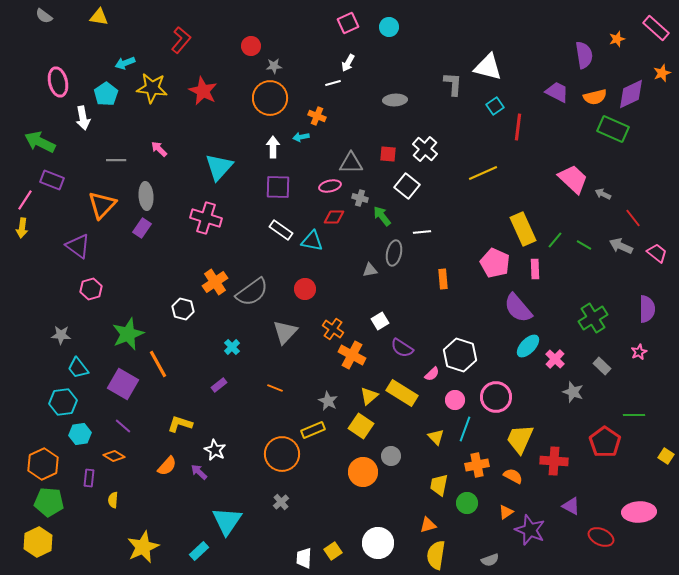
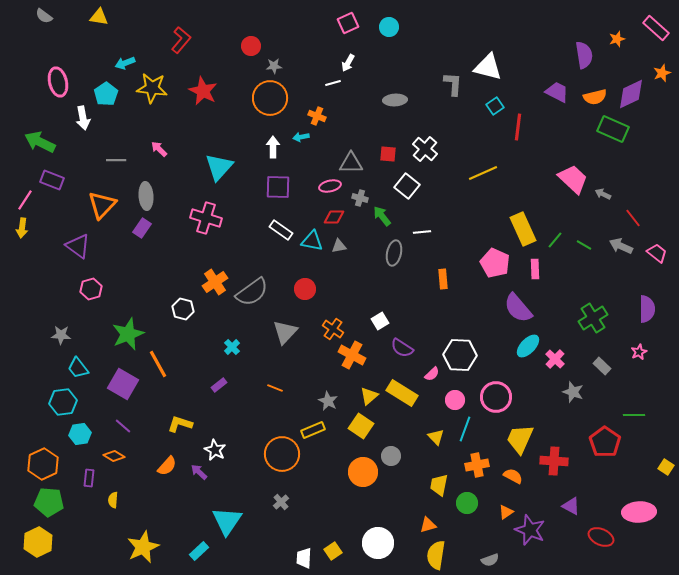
gray triangle at (370, 270): moved 31 px left, 24 px up
white hexagon at (460, 355): rotated 16 degrees counterclockwise
yellow square at (666, 456): moved 11 px down
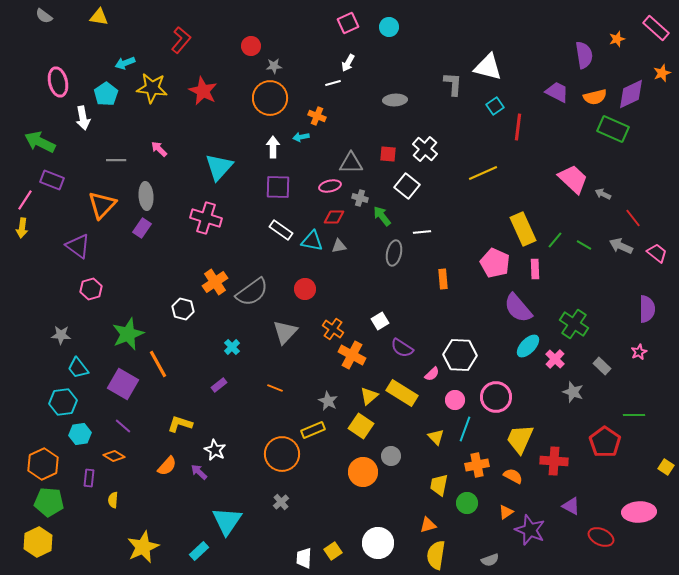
green cross at (593, 318): moved 19 px left, 6 px down; rotated 24 degrees counterclockwise
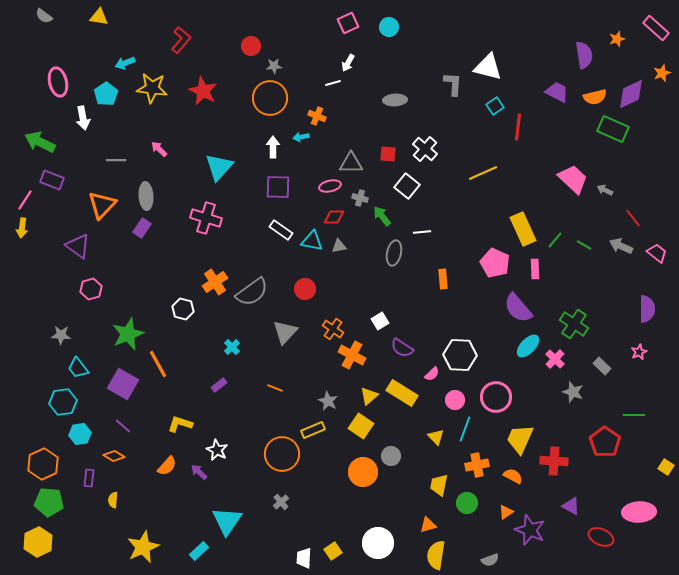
gray arrow at (603, 194): moved 2 px right, 4 px up
white star at (215, 450): moved 2 px right
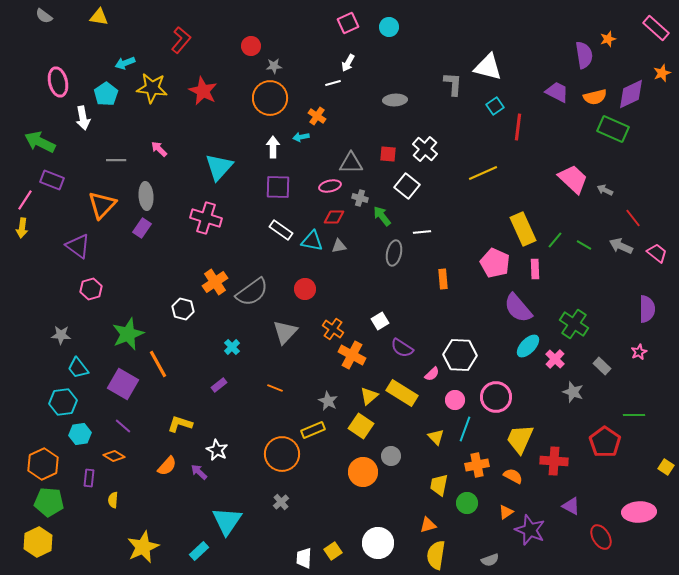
orange star at (617, 39): moved 9 px left
orange cross at (317, 116): rotated 12 degrees clockwise
red ellipse at (601, 537): rotated 35 degrees clockwise
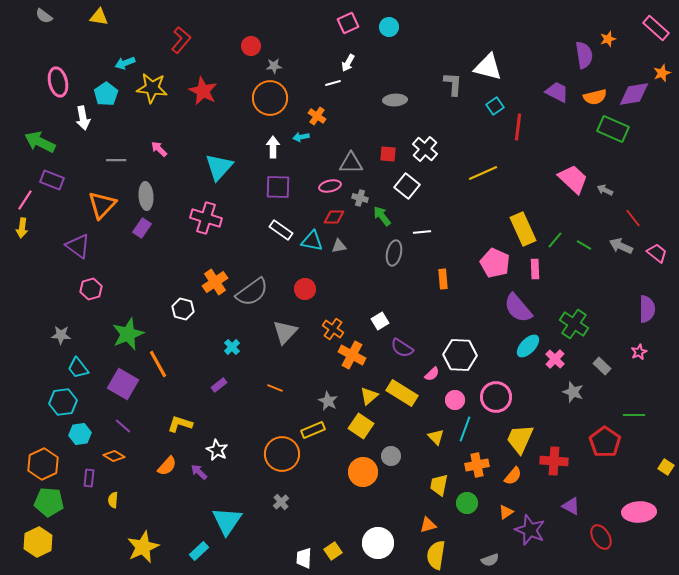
purple diamond at (631, 94): moved 3 px right; rotated 16 degrees clockwise
orange semicircle at (513, 476): rotated 102 degrees clockwise
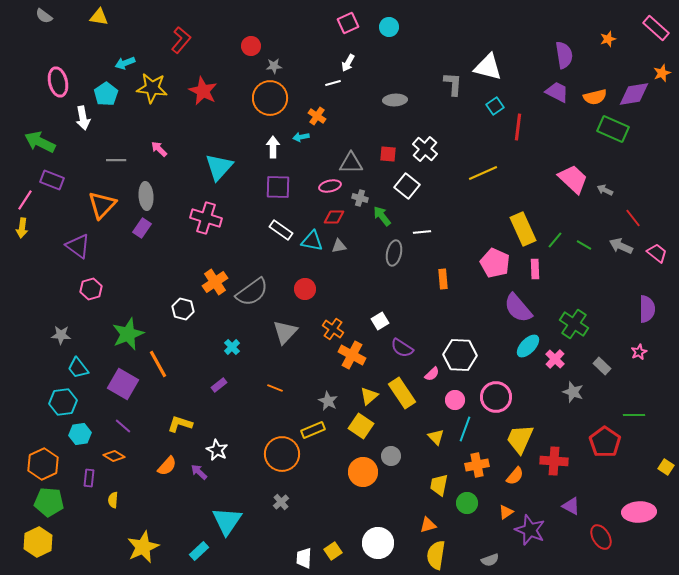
purple semicircle at (584, 55): moved 20 px left
yellow rectangle at (402, 393): rotated 24 degrees clockwise
orange semicircle at (513, 476): moved 2 px right
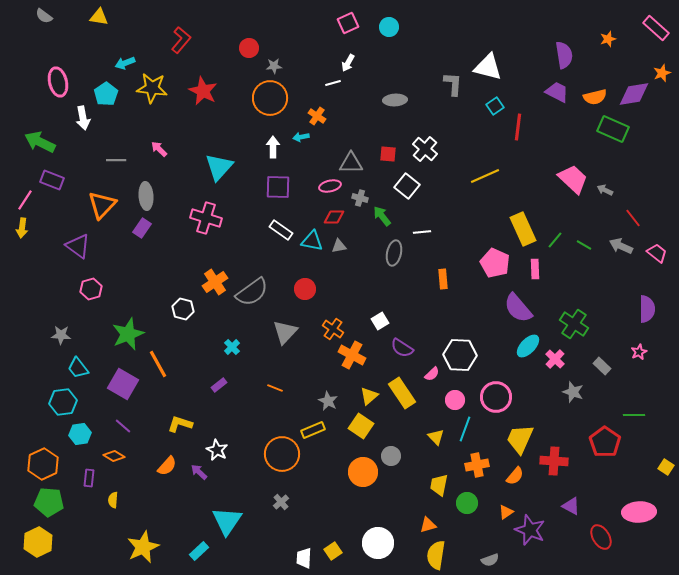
red circle at (251, 46): moved 2 px left, 2 px down
yellow line at (483, 173): moved 2 px right, 3 px down
